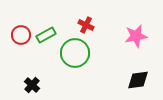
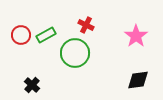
pink star: rotated 25 degrees counterclockwise
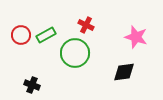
pink star: moved 1 px down; rotated 20 degrees counterclockwise
black diamond: moved 14 px left, 8 px up
black cross: rotated 21 degrees counterclockwise
